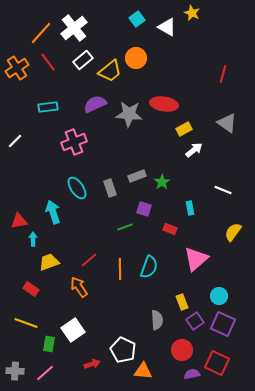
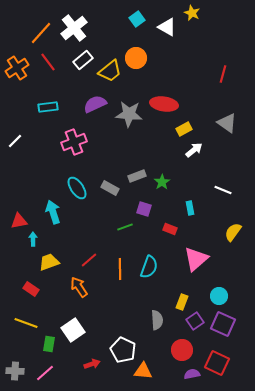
gray rectangle at (110, 188): rotated 42 degrees counterclockwise
yellow rectangle at (182, 302): rotated 42 degrees clockwise
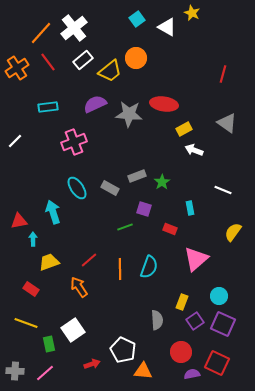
white arrow at (194, 150): rotated 120 degrees counterclockwise
green rectangle at (49, 344): rotated 21 degrees counterclockwise
red circle at (182, 350): moved 1 px left, 2 px down
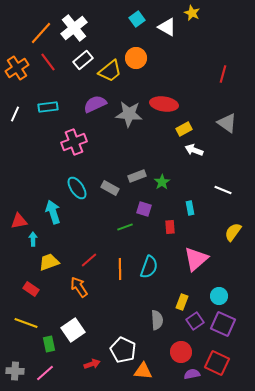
white line at (15, 141): moved 27 px up; rotated 21 degrees counterclockwise
red rectangle at (170, 229): moved 2 px up; rotated 64 degrees clockwise
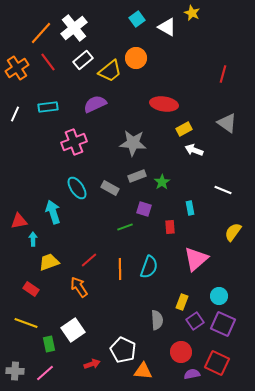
gray star at (129, 114): moved 4 px right, 29 px down
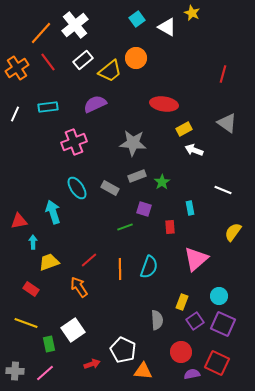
white cross at (74, 28): moved 1 px right, 3 px up
cyan arrow at (33, 239): moved 3 px down
